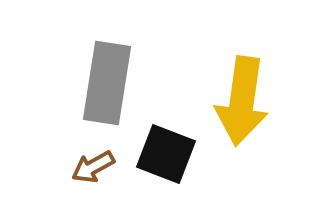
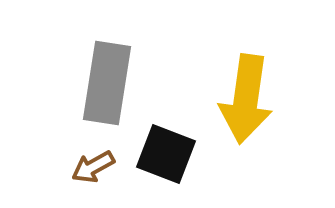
yellow arrow: moved 4 px right, 2 px up
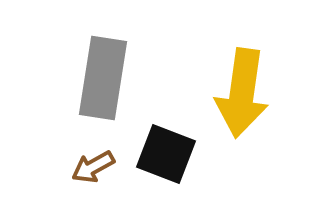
gray rectangle: moved 4 px left, 5 px up
yellow arrow: moved 4 px left, 6 px up
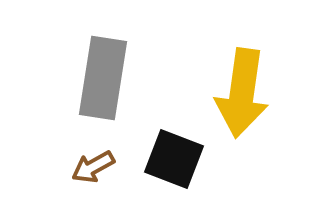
black square: moved 8 px right, 5 px down
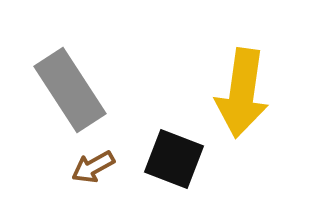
gray rectangle: moved 33 px left, 12 px down; rotated 42 degrees counterclockwise
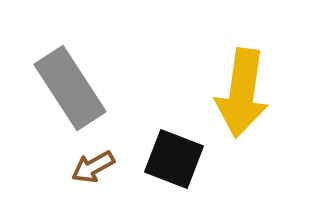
gray rectangle: moved 2 px up
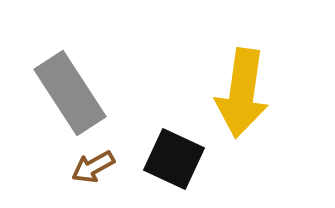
gray rectangle: moved 5 px down
black square: rotated 4 degrees clockwise
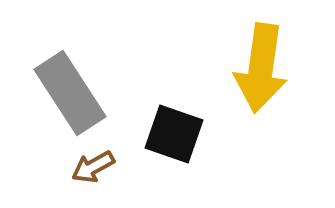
yellow arrow: moved 19 px right, 25 px up
black square: moved 25 px up; rotated 6 degrees counterclockwise
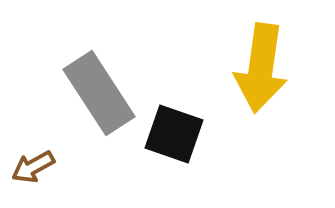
gray rectangle: moved 29 px right
brown arrow: moved 60 px left
